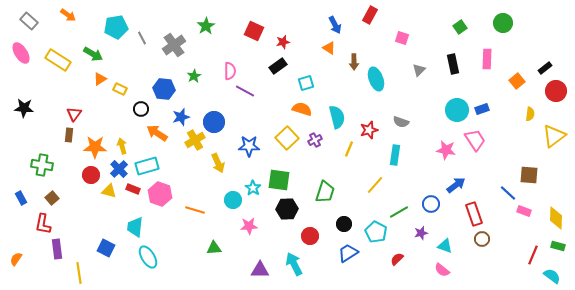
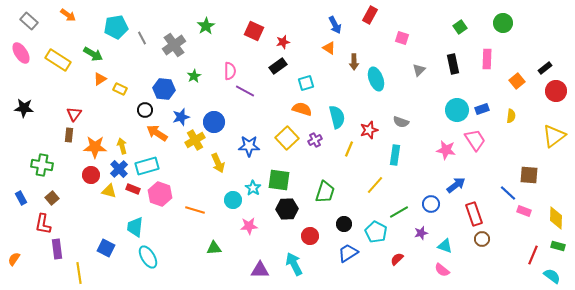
black circle at (141, 109): moved 4 px right, 1 px down
yellow semicircle at (530, 114): moved 19 px left, 2 px down
orange semicircle at (16, 259): moved 2 px left
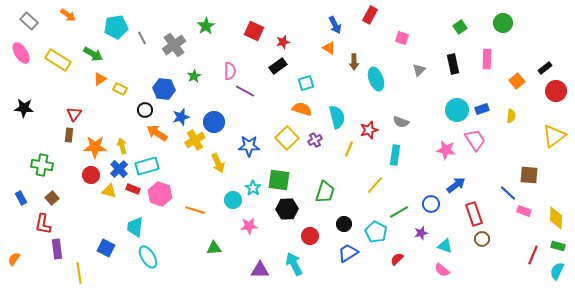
cyan semicircle at (552, 276): moved 5 px right, 5 px up; rotated 102 degrees counterclockwise
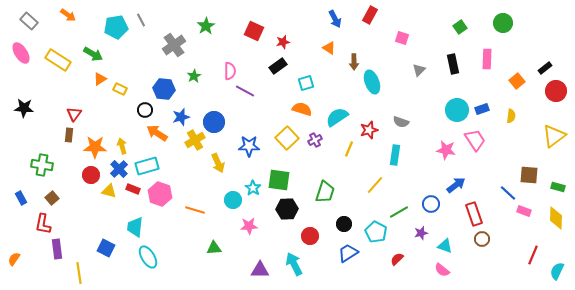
blue arrow at (335, 25): moved 6 px up
gray line at (142, 38): moved 1 px left, 18 px up
cyan ellipse at (376, 79): moved 4 px left, 3 px down
cyan semicircle at (337, 117): rotated 110 degrees counterclockwise
green rectangle at (558, 246): moved 59 px up
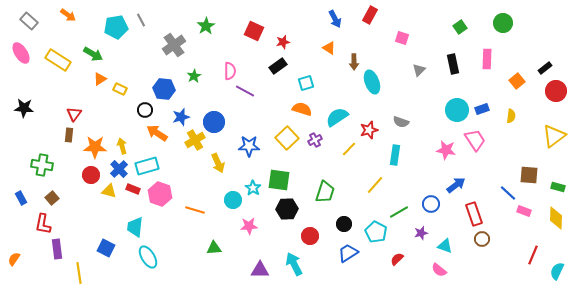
yellow line at (349, 149): rotated 21 degrees clockwise
pink semicircle at (442, 270): moved 3 px left
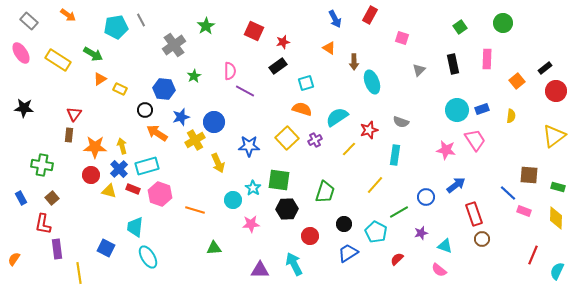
blue circle at (431, 204): moved 5 px left, 7 px up
pink star at (249, 226): moved 2 px right, 2 px up
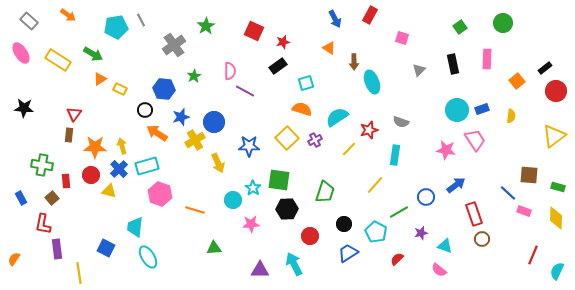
red rectangle at (133, 189): moved 67 px left, 8 px up; rotated 64 degrees clockwise
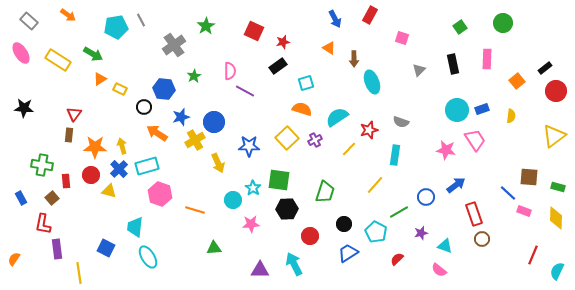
brown arrow at (354, 62): moved 3 px up
black circle at (145, 110): moved 1 px left, 3 px up
brown square at (529, 175): moved 2 px down
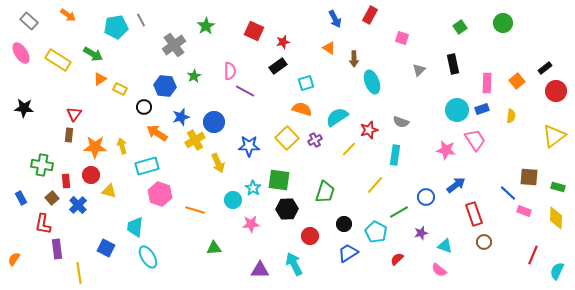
pink rectangle at (487, 59): moved 24 px down
blue hexagon at (164, 89): moved 1 px right, 3 px up
blue cross at (119, 169): moved 41 px left, 36 px down
brown circle at (482, 239): moved 2 px right, 3 px down
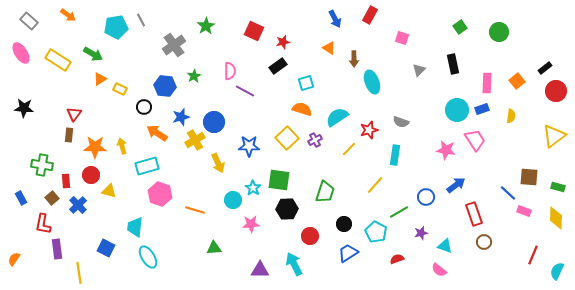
green circle at (503, 23): moved 4 px left, 9 px down
red semicircle at (397, 259): rotated 24 degrees clockwise
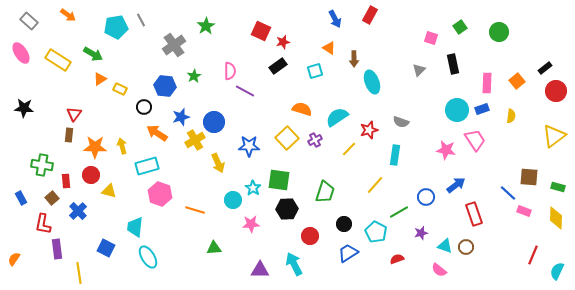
red square at (254, 31): moved 7 px right
pink square at (402, 38): moved 29 px right
cyan square at (306, 83): moved 9 px right, 12 px up
blue cross at (78, 205): moved 6 px down
brown circle at (484, 242): moved 18 px left, 5 px down
